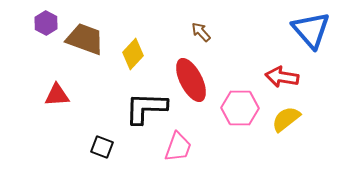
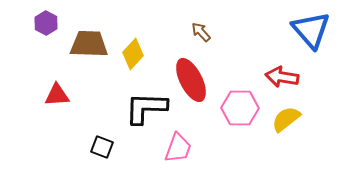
brown trapezoid: moved 4 px right, 5 px down; rotated 18 degrees counterclockwise
pink trapezoid: moved 1 px down
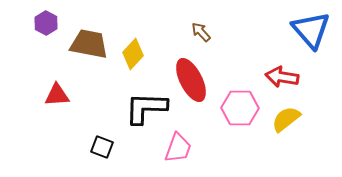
brown trapezoid: rotated 9 degrees clockwise
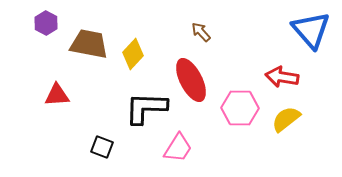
pink trapezoid: rotated 12 degrees clockwise
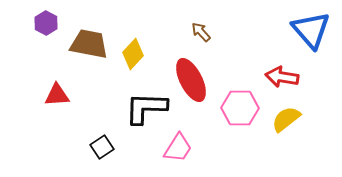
black square: rotated 35 degrees clockwise
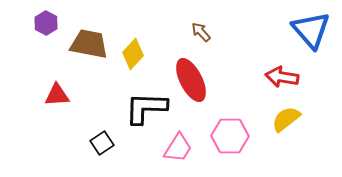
pink hexagon: moved 10 px left, 28 px down
black square: moved 4 px up
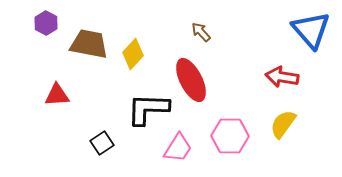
black L-shape: moved 2 px right, 1 px down
yellow semicircle: moved 3 px left, 5 px down; rotated 16 degrees counterclockwise
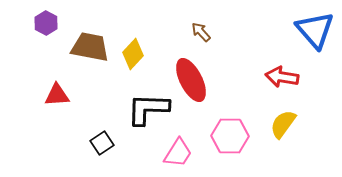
blue triangle: moved 4 px right
brown trapezoid: moved 1 px right, 3 px down
pink trapezoid: moved 5 px down
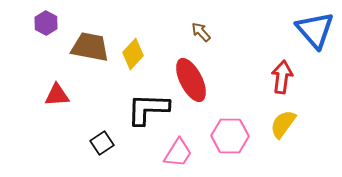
red arrow: rotated 88 degrees clockwise
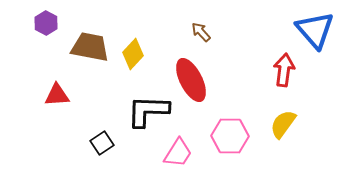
red arrow: moved 2 px right, 7 px up
black L-shape: moved 2 px down
